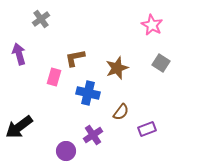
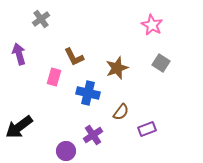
brown L-shape: moved 1 px left, 1 px up; rotated 105 degrees counterclockwise
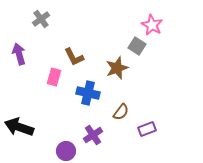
gray square: moved 24 px left, 17 px up
black arrow: rotated 56 degrees clockwise
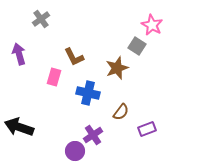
purple circle: moved 9 px right
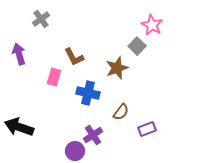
gray square: rotated 12 degrees clockwise
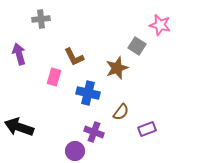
gray cross: rotated 30 degrees clockwise
pink star: moved 8 px right; rotated 15 degrees counterclockwise
gray square: rotated 12 degrees counterclockwise
purple cross: moved 1 px right, 3 px up; rotated 36 degrees counterclockwise
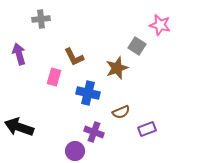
brown semicircle: rotated 30 degrees clockwise
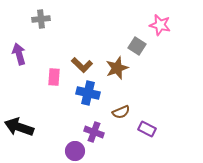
brown L-shape: moved 8 px right, 8 px down; rotated 20 degrees counterclockwise
pink rectangle: rotated 12 degrees counterclockwise
purple rectangle: rotated 48 degrees clockwise
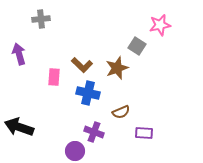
pink star: rotated 25 degrees counterclockwise
purple rectangle: moved 3 px left, 4 px down; rotated 24 degrees counterclockwise
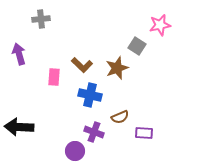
blue cross: moved 2 px right, 2 px down
brown semicircle: moved 1 px left, 5 px down
black arrow: rotated 16 degrees counterclockwise
